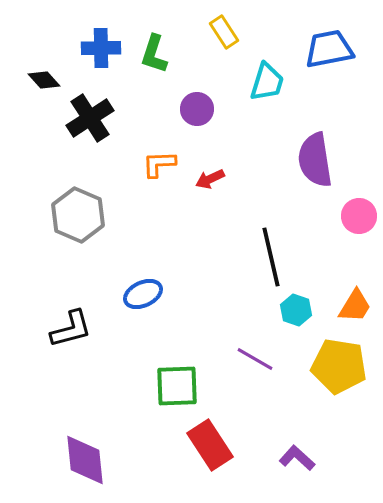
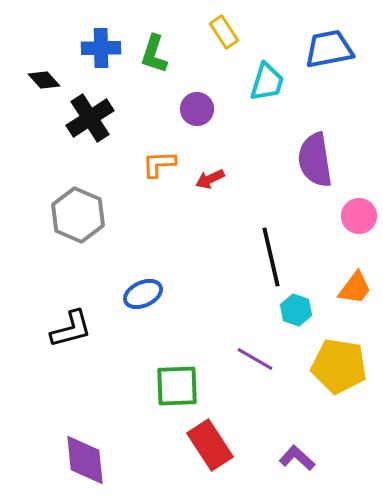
orange trapezoid: moved 18 px up; rotated 6 degrees clockwise
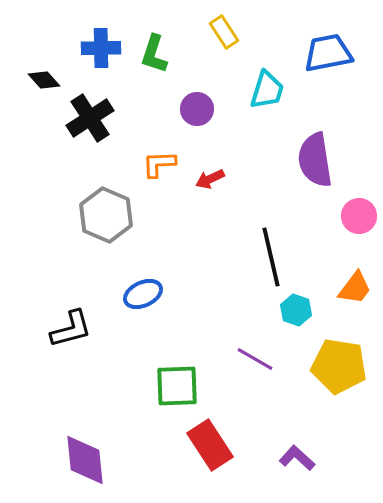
blue trapezoid: moved 1 px left, 4 px down
cyan trapezoid: moved 8 px down
gray hexagon: moved 28 px right
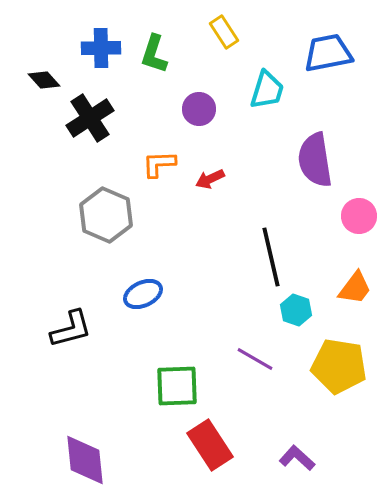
purple circle: moved 2 px right
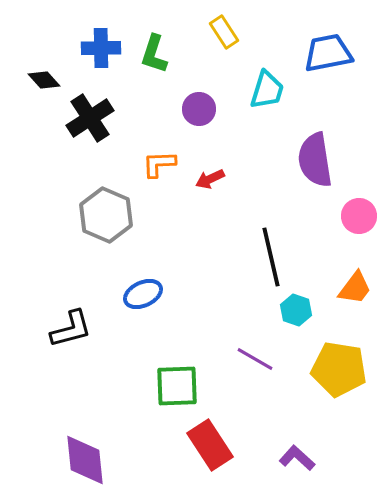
yellow pentagon: moved 3 px down
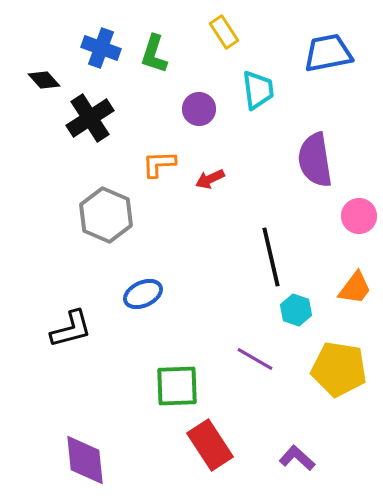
blue cross: rotated 21 degrees clockwise
cyan trapezoid: moved 9 px left; rotated 24 degrees counterclockwise
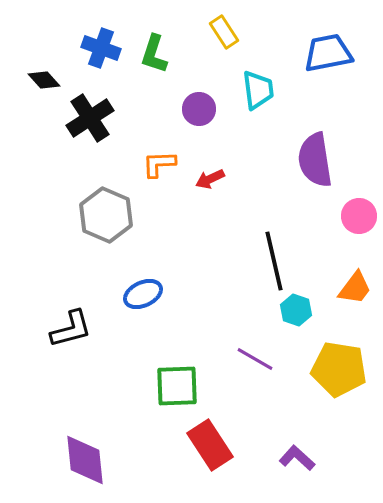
black line: moved 3 px right, 4 px down
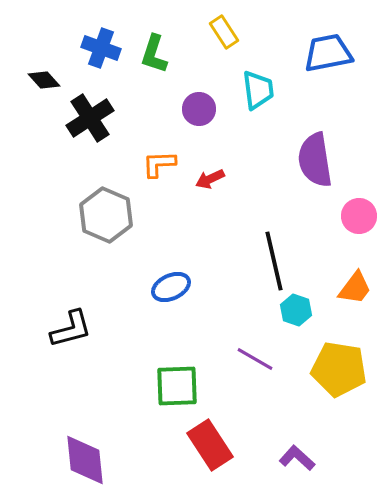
blue ellipse: moved 28 px right, 7 px up
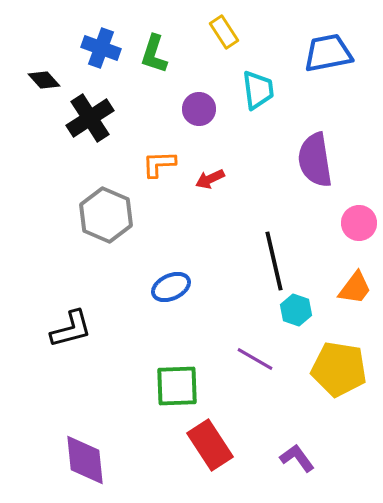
pink circle: moved 7 px down
purple L-shape: rotated 12 degrees clockwise
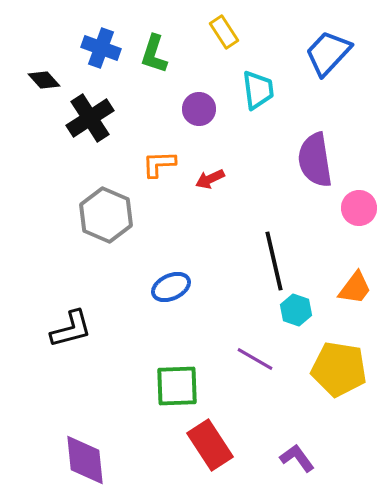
blue trapezoid: rotated 36 degrees counterclockwise
pink circle: moved 15 px up
